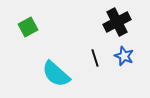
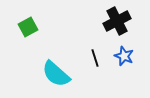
black cross: moved 1 px up
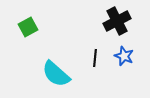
black line: rotated 24 degrees clockwise
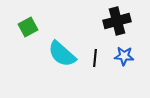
black cross: rotated 12 degrees clockwise
blue star: rotated 18 degrees counterclockwise
cyan semicircle: moved 6 px right, 20 px up
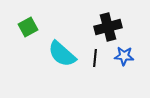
black cross: moved 9 px left, 6 px down
